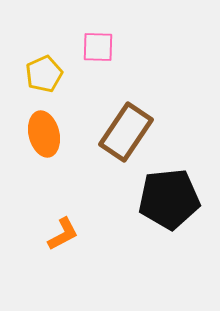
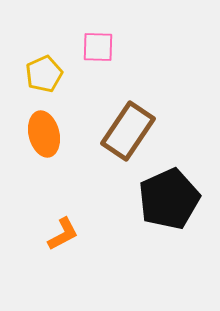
brown rectangle: moved 2 px right, 1 px up
black pentagon: rotated 18 degrees counterclockwise
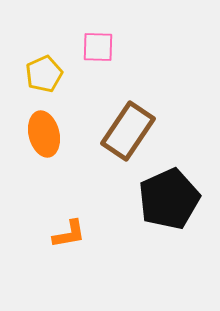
orange L-shape: moved 6 px right; rotated 18 degrees clockwise
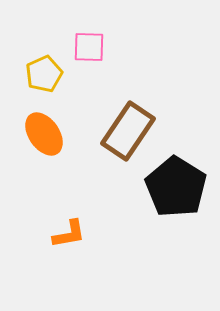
pink square: moved 9 px left
orange ellipse: rotated 21 degrees counterclockwise
black pentagon: moved 7 px right, 12 px up; rotated 16 degrees counterclockwise
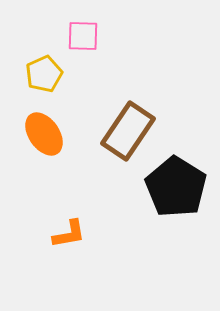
pink square: moved 6 px left, 11 px up
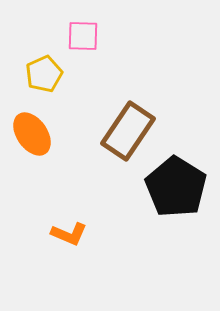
orange ellipse: moved 12 px left
orange L-shape: rotated 33 degrees clockwise
